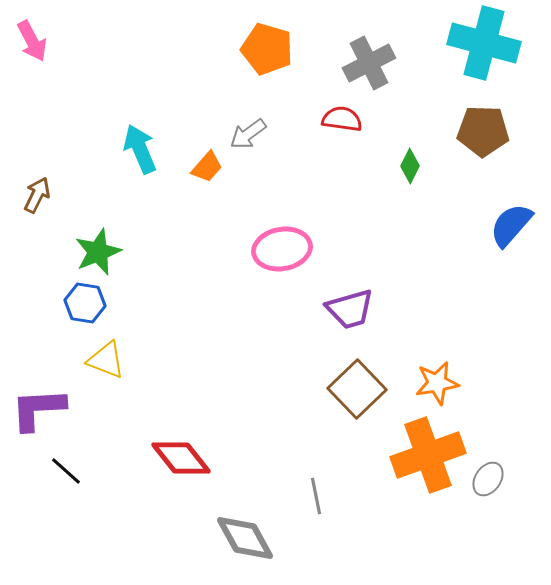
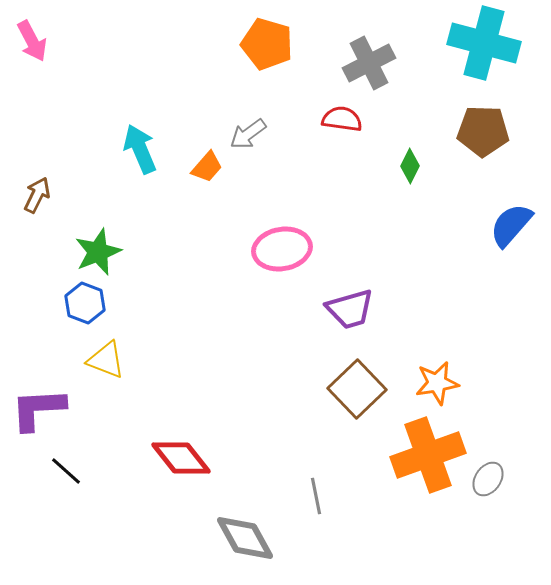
orange pentagon: moved 5 px up
blue hexagon: rotated 12 degrees clockwise
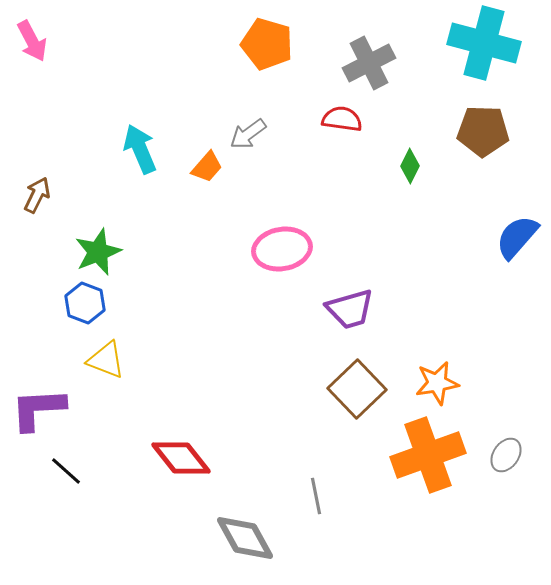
blue semicircle: moved 6 px right, 12 px down
gray ellipse: moved 18 px right, 24 px up
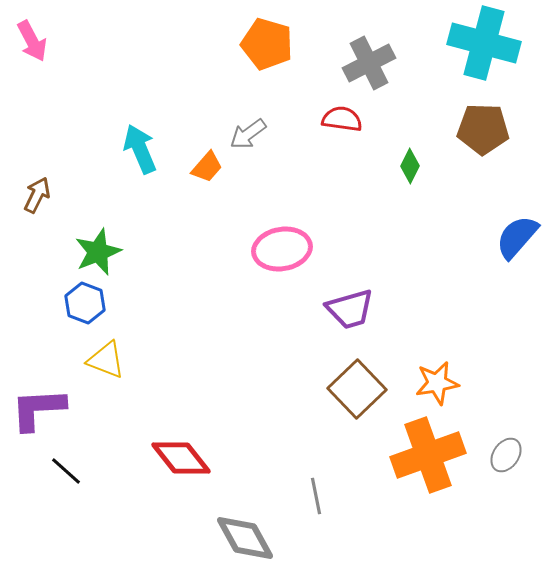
brown pentagon: moved 2 px up
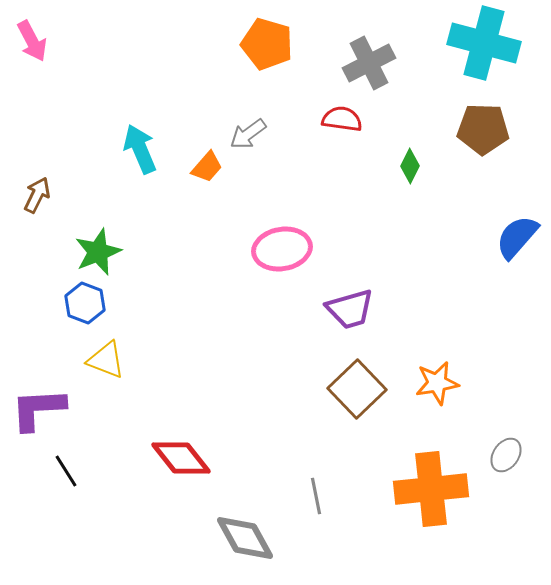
orange cross: moved 3 px right, 34 px down; rotated 14 degrees clockwise
black line: rotated 16 degrees clockwise
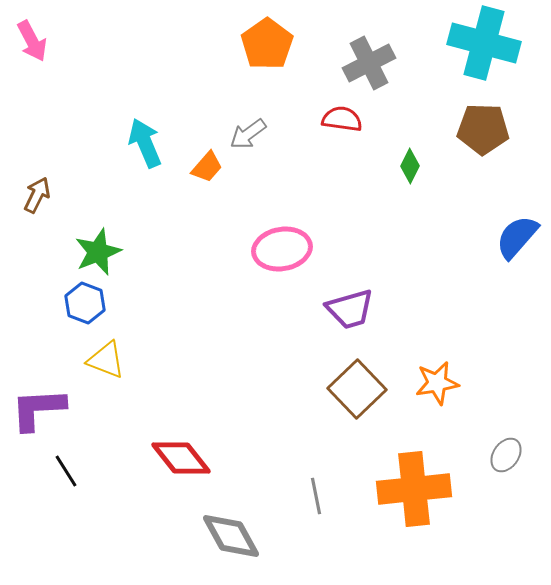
orange pentagon: rotated 21 degrees clockwise
cyan arrow: moved 5 px right, 6 px up
orange cross: moved 17 px left
gray diamond: moved 14 px left, 2 px up
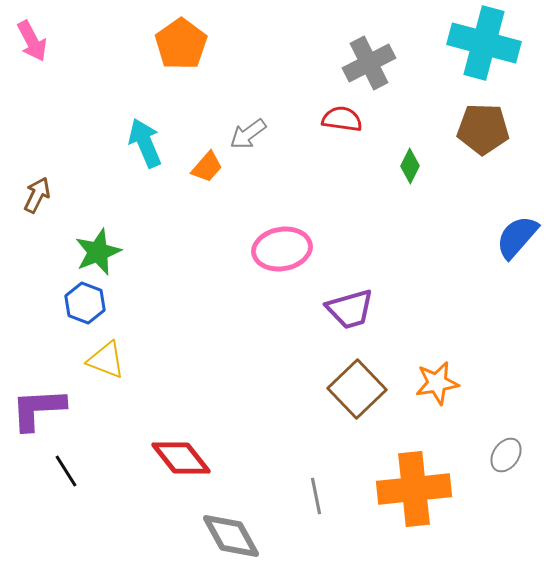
orange pentagon: moved 86 px left
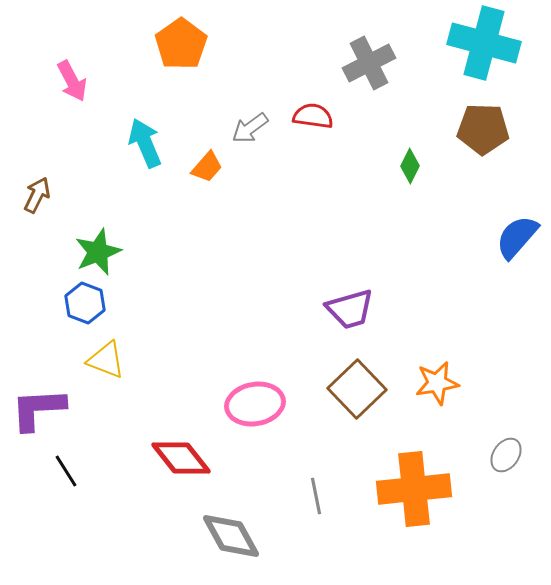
pink arrow: moved 40 px right, 40 px down
red semicircle: moved 29 px left, 3 px up
gray arrow: moved 2 px right, 6 px up
pink ellipse: moved 27 px left, 155 px down
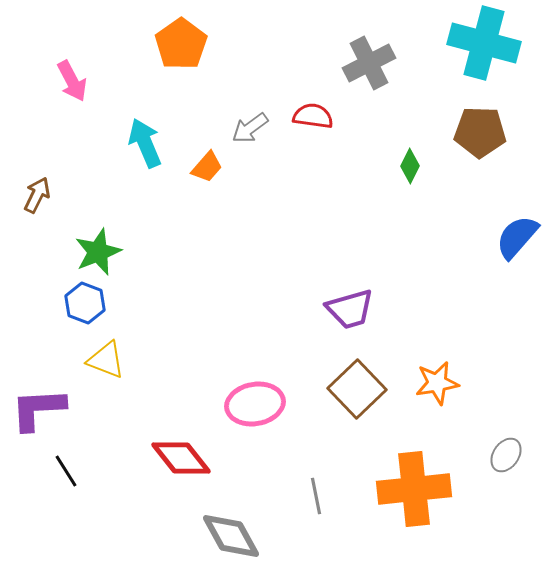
brown pentagon: moved 3 px left, 3 px down
